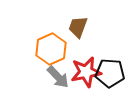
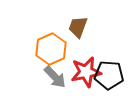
black pentagon: moved 1 px left, 2 px down
gray arrow: moved 3 px left
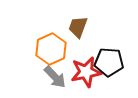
black pentagon: moved 13 px up
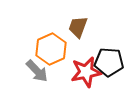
gray arrow: moved 18 px left, 6 px up
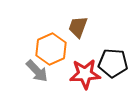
black pentagon: moved 4 px right, 1 px down
red star: moved 1 px left, 2 px down; rotated 8 degrees clockwise
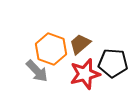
brown trapezoid: moved 2 px right, 17 px down; rotated 30 degrees clockwise
orange hexagon: rotated 16 degrees counterclockwise
red star: rotated 12 degrees counterclockwise
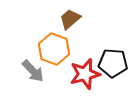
brown trapezoid: moved 10 px left, 25 px up
orange hexagon: moved 3 px right
gray arrow: moved 4 px left
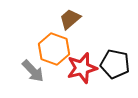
black pentagon: moved 2 px right, 1 px down; rotated 8 degrees clockwise
red star: moved 3 px left, 6 px up
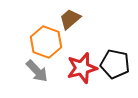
orange hexagon: moved 8 px left, 7 px up
gray arrow: moved 4 px right
